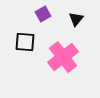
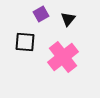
purple square: moved 2 px left
black triangle: moved 8 px left
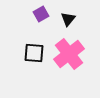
black square: moved 9 px right, 11 px down
pink cross: moved 6 px right, 3 px up
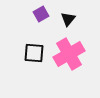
pink cross: rotated 8 degrees clockwise
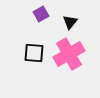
black triangle: moved 2 px right, 3 px down
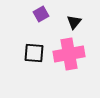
black triangle: moved 4 px right
pink cross: rotated 20 degrees clockwise
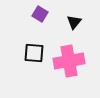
purple square: moved 1 px left; rotated 28 degrees counterclockwise
pink cross: moved 7 px down
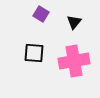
purple square: moved 1 px right
pink cross: moved 5 px right
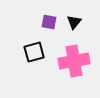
purple square: moved 8 px right, 8 px down; rotated 21 degrees counterclockwise
black square: moved 1 px up; rotated 20 degrees counterclockwise
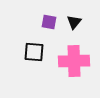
black square: rotated 20 degrees clockwise
pink cross: rotated 8 degrees clockwise
